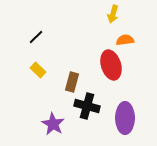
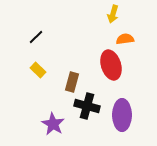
orange semicircle: moved 1 px up
purple ellipse: moved 3 px left, 3 px up
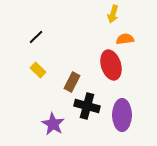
brown rectangle: rotated 12 degrees clockwise
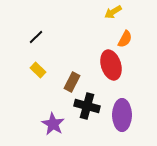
yellow arrow: moved 2 px up; rotated 42 degrees clockwise
orange semicircle: rotated 126 degrees clockwise
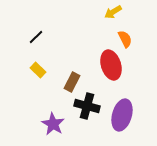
orange semicircle: rotated 54 degrees counterclockwise
purple ellipse: rotated 16 degrees clockwise
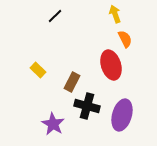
yellow arrow: moved 2 px right, 2 px down; rotated 102 degrees clockwise
black line: moved 19 px right, 21 px up
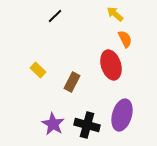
yellow arrow: rotated 30 degrees counterclockwise
black cross: moved 19 px down
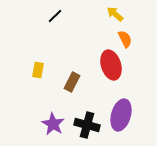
yellow rectangle: rotated 56 degrees clockwise
purple ellipse: moved 1 px left
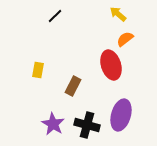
yellow arrow: moved 3 px right
orange semicircle: rotated 102 degrees counterclockwise
brown rectangle: moved 1 px right, 4 px down
